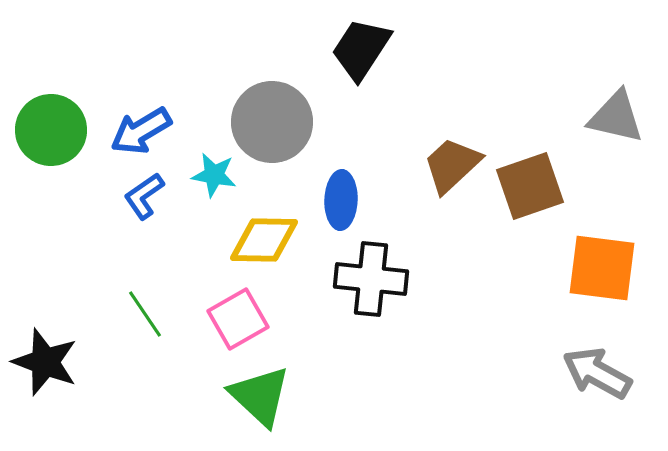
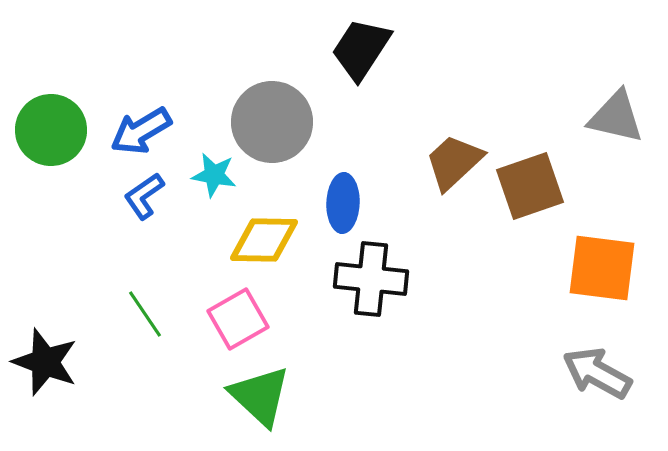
brown trapezoid: moved 2 px right, 3 px up
blue ellipse: moved 2 px right, 3 px down
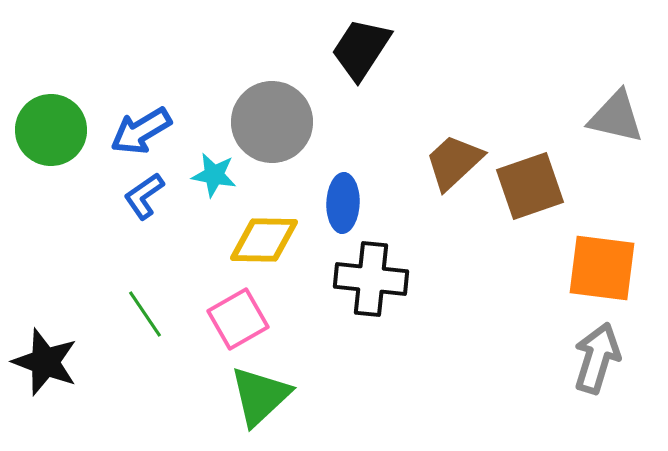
gray arrow: moved 15 px up; rotated 78 degrees clockwise
green triangle: rotated 34 degrees clockwise
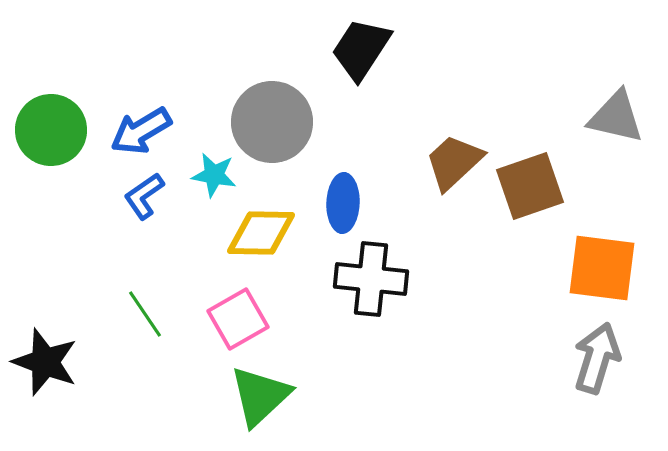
yellow diamond: moved 3 px left, 7 px up
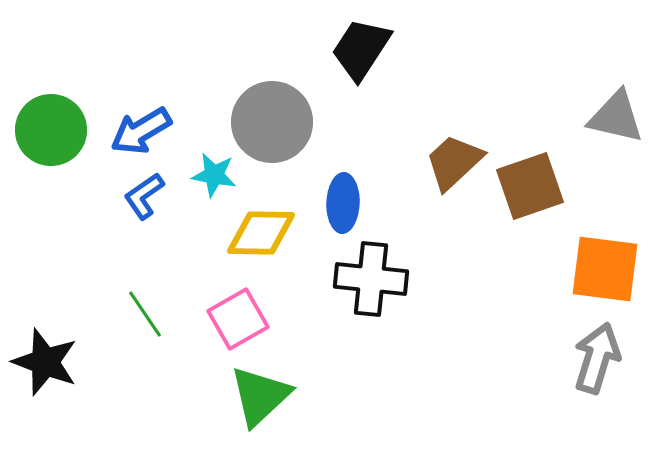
orange square: moved 3 px right, 1 px down
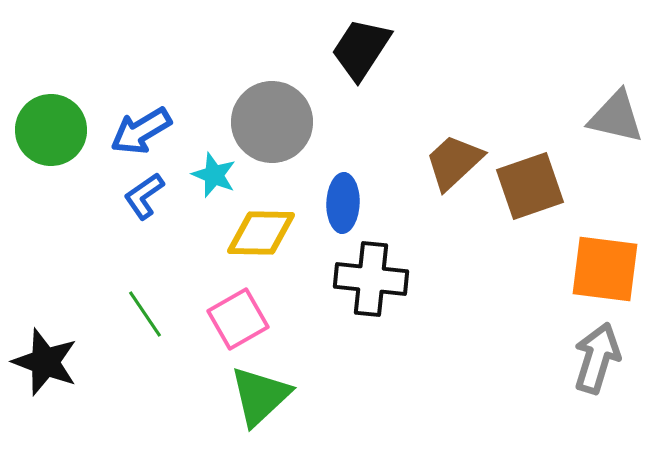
cyan star: rotated 12 degrees clockwise
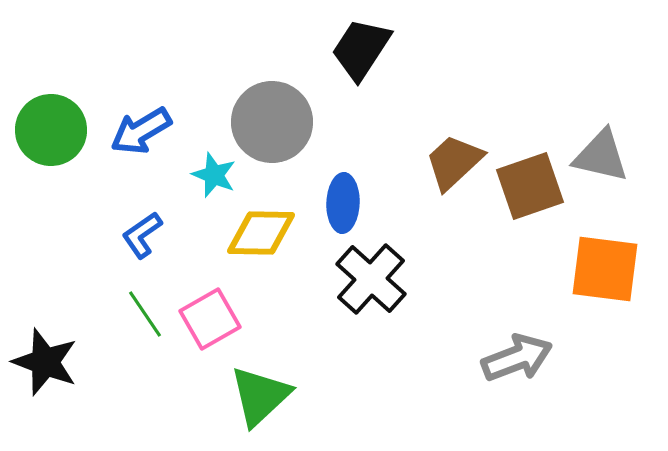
gray triangle: moved 15 px left, 39 px down
blue L-shape: moved 2 px left, 39 px down
black cross: rotated 36 degrees clockwise
pink square: moved 28 px left
gray arrow: moved 80 px left; rotated 52 degrees clockwise
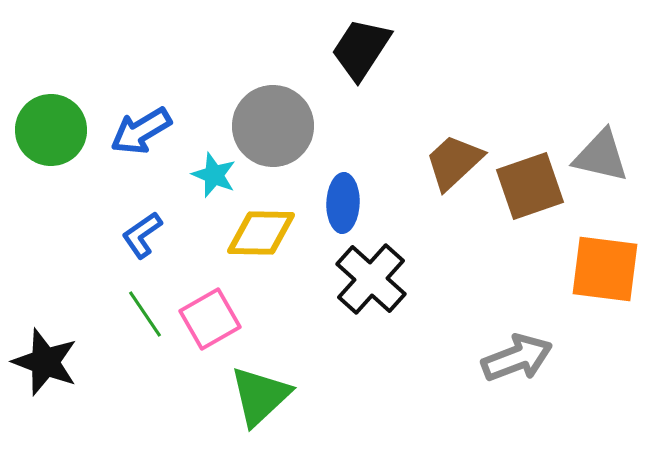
gray circle: moved 1 px right, 4 px down
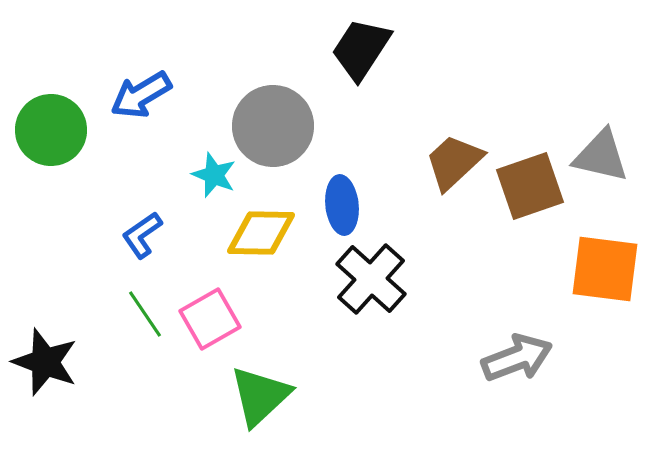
blue arrow: moved 36 px up
blue ellipse: moved 1 px left, 2 px down; rotated 8 degrees counterclockwise
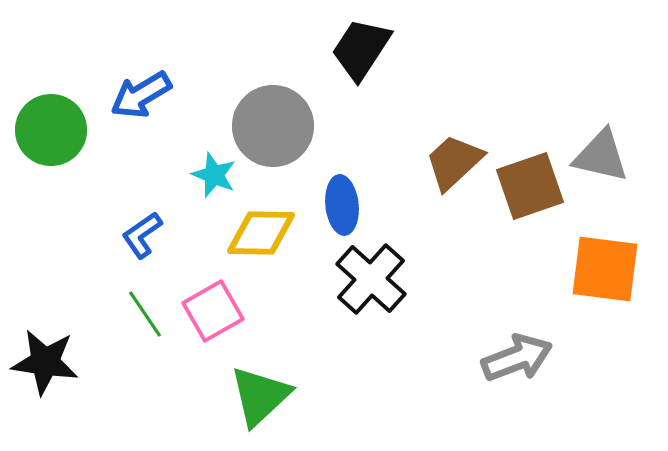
pink square: moved 3 px right, 8 px up
black star: rotated 12 degrees counterclockwise
